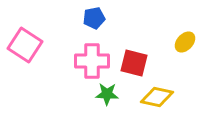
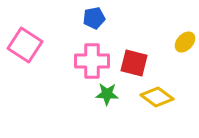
yellow diamond: rotated 24 degrees clockwise
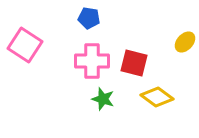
blue pentagon: moved 5 px left; rotated 20 degrees clockwise
green star: moved 4 px left, 5 px down; rotated 15 degrees clockwise
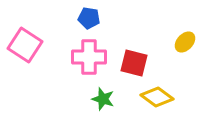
pink cross: moved 3 px left, 4 px up
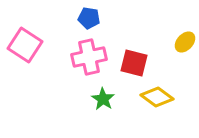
pink cross: rotated 12 degrees counterclockwise
green star: rotated 15 degrees clockwise
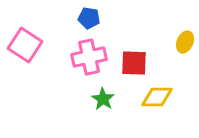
yellow ellipse: rotated 20 degrees counterclockwise
red square: rotated 12 degrees counterclockwise
yellow diamond: rotated 36 degrees counterclockwise
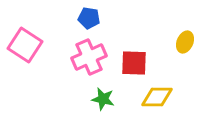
pink cross: rotated 12 degrees counterclockwise
green star: rotated 20 degrees counterclockwise
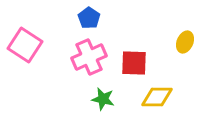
blue pentagon: rotated 25 degrees clockwise
